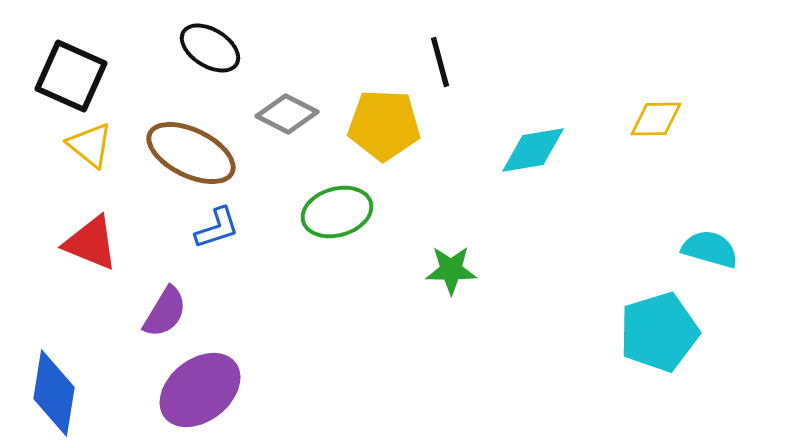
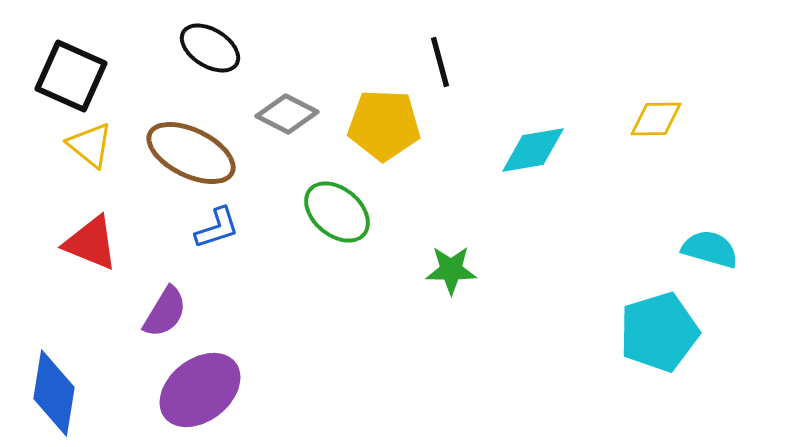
green ellipse: rotated 56 degrees clockwise
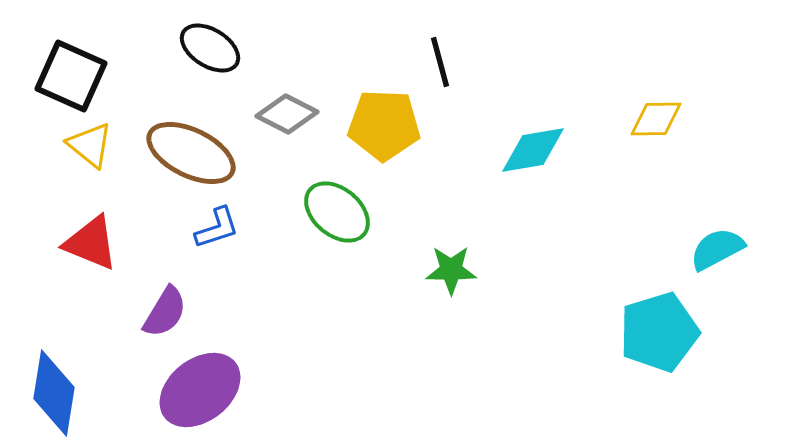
cyan semicircle: moved 7 px right; rotated 44 degrees counterclockwise
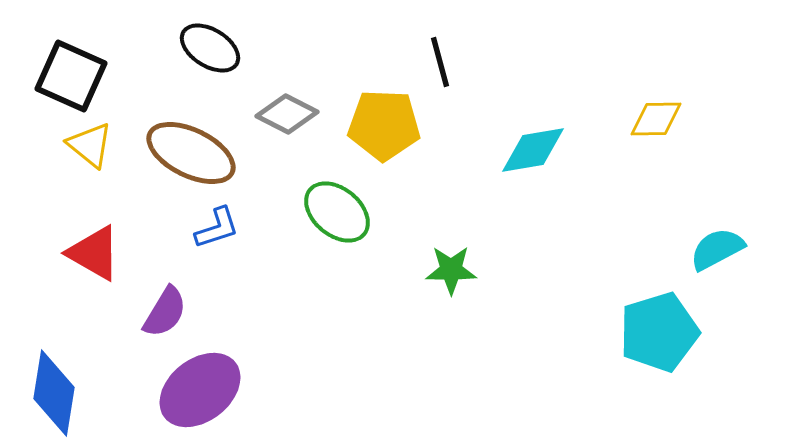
red triangle: moved 3 px right, 10 px down; rotated 8 degrees clockwise
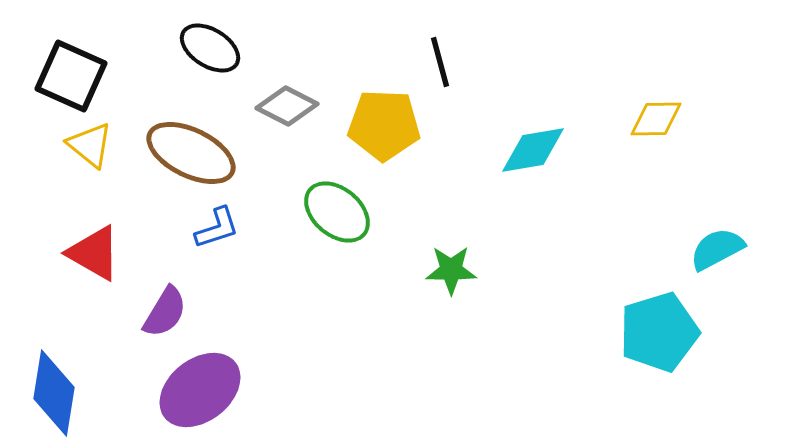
gray diamond: moved 8 px up
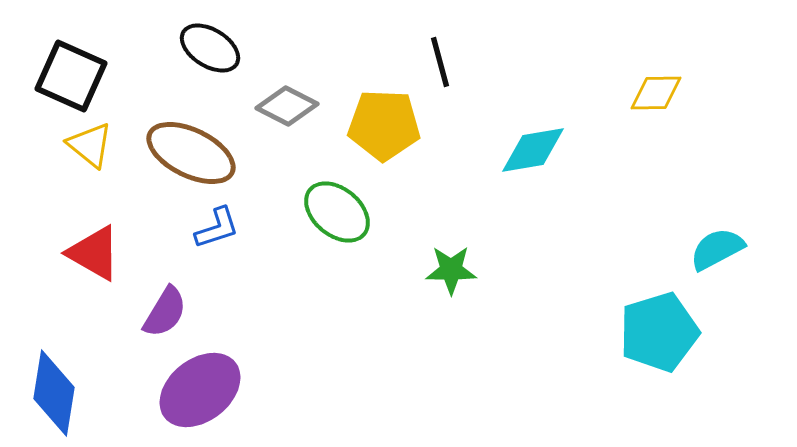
yellow diamond: moved 26 px up
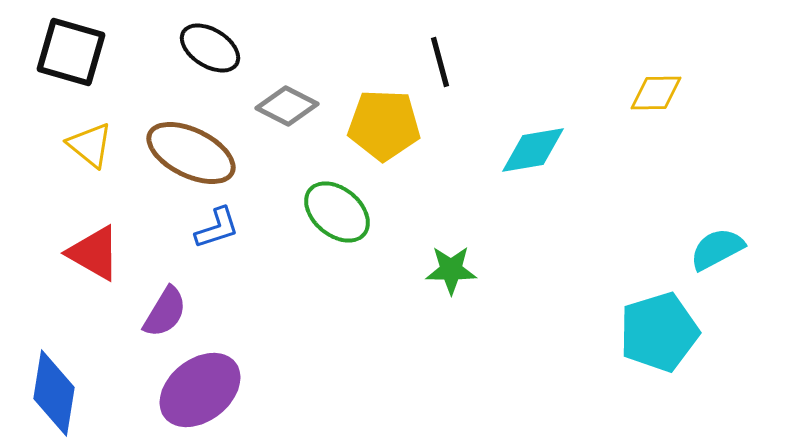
black square: moved 24 px up; rotated 8 degrees counterclockwise
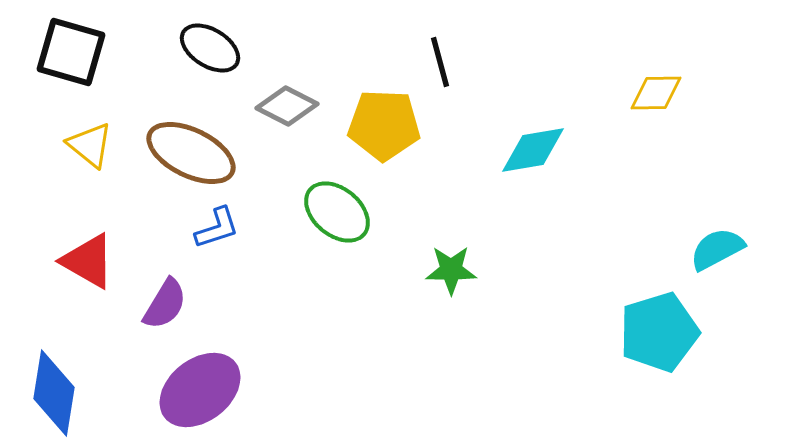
red triangle: moved 6 px left, 8 px down
purple semicircle: moved 8 px up
